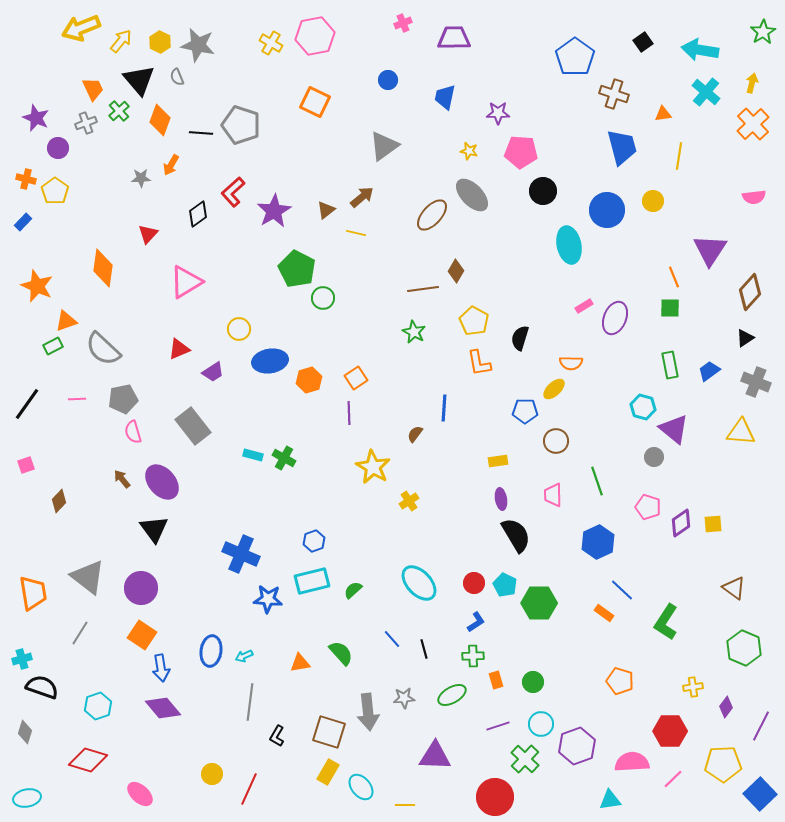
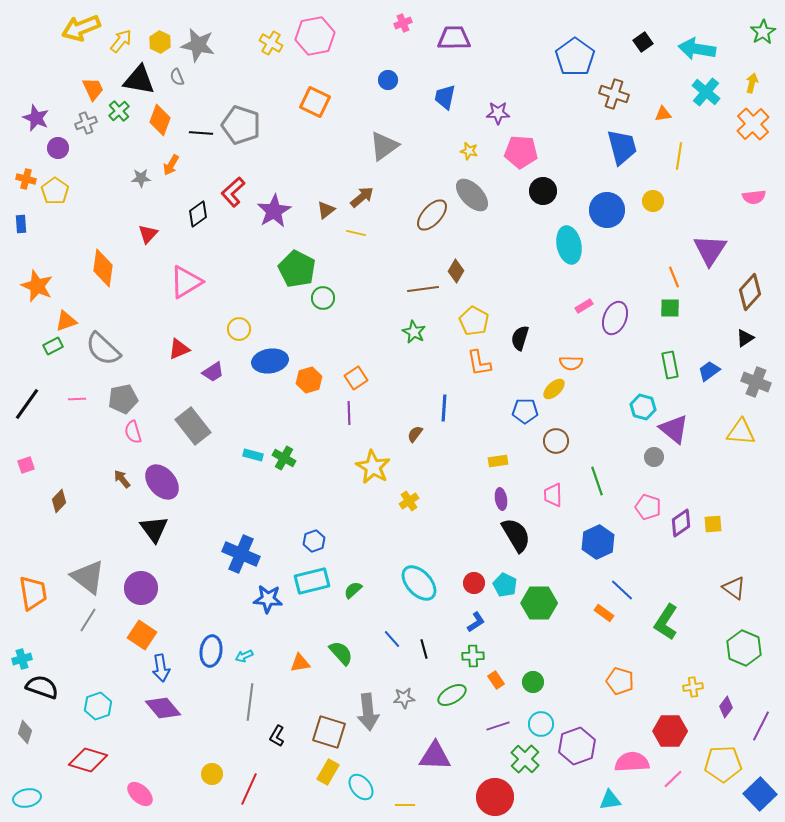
cyan arrow at (700, 50): moved 3 px left, 1 px up
black triangle at (139, 80): rotated 40 degrees counterclockwise
blue rectangle at (23, 222): moved 2 px left, 2 px down; rotated 48 degrees counterclockwise
gray line at (80, 633): moved 8 px right, 13 px up
orange rectangle at (496, 680): rotated 18 degrees counterclockwise
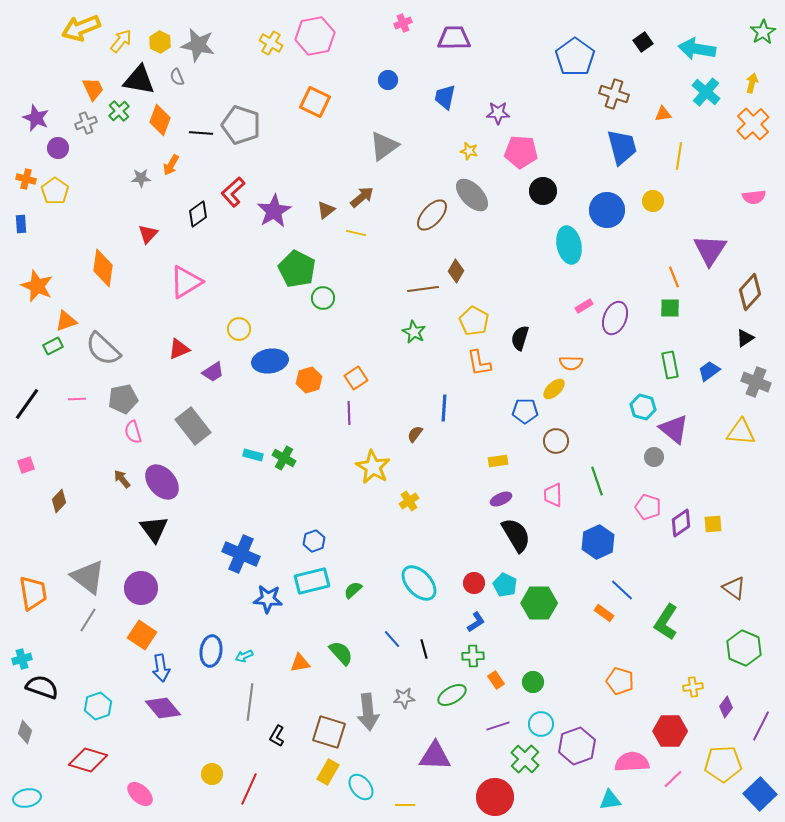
purple ellipse at (501, 499): rotated 75 degrees clockwise
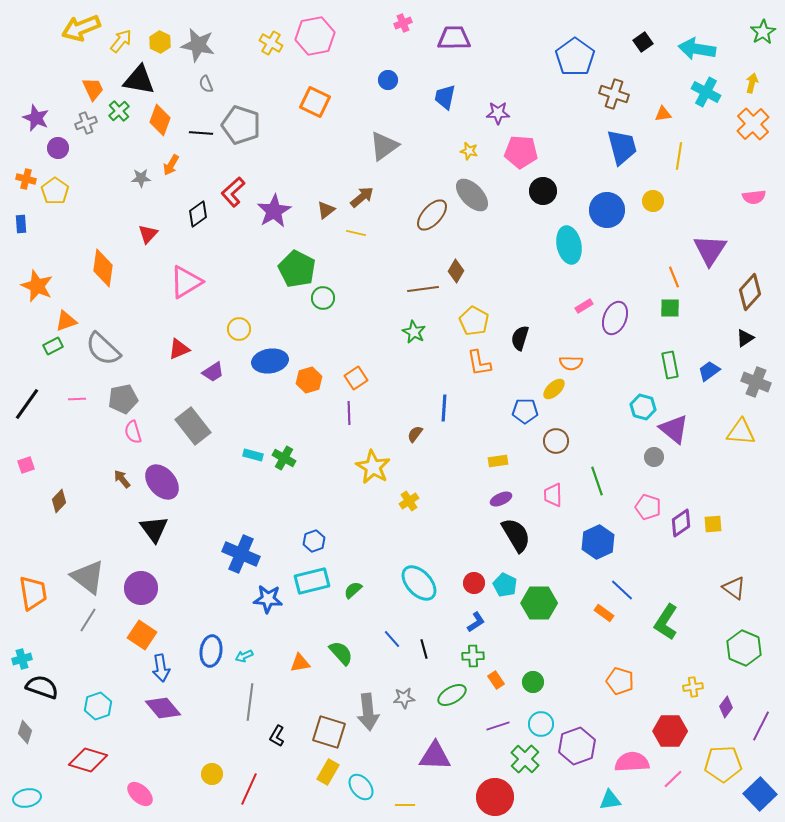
gray semicircle at (177, 77): moved 29 px right, 7 px down
cyan cross at (706, 92): rotated 12 degrees counterclockwise
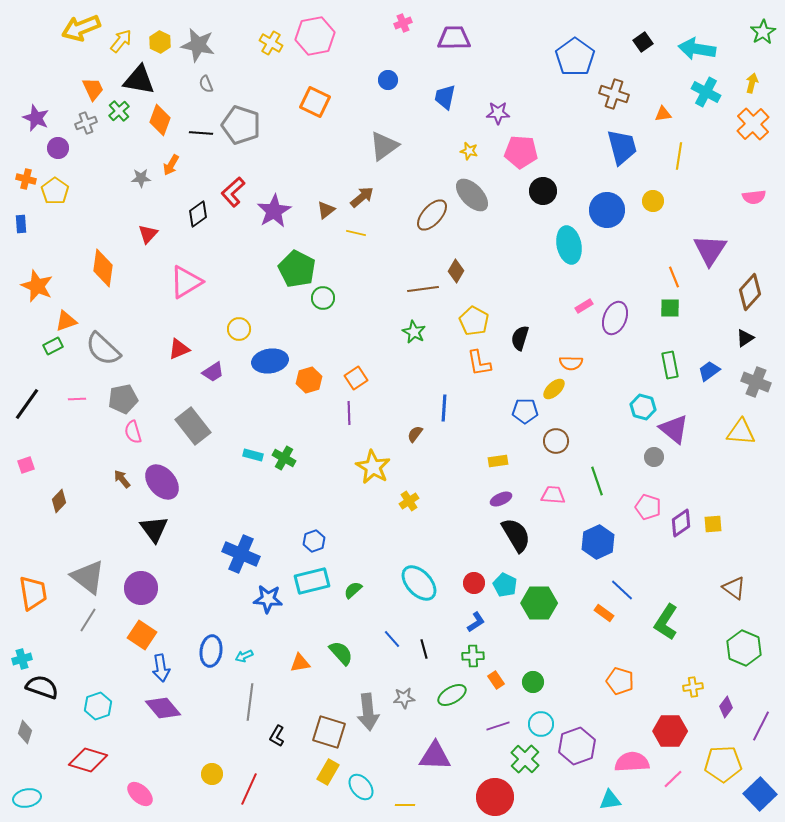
pink trapezoid at (553, 495): rotated 95 degrees clockwise
